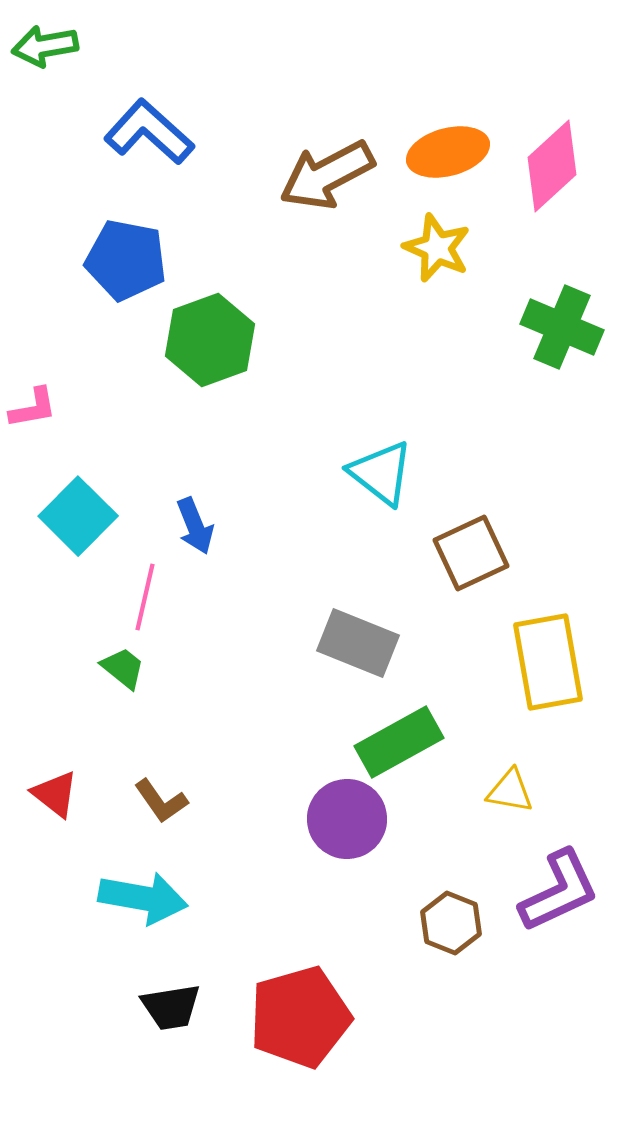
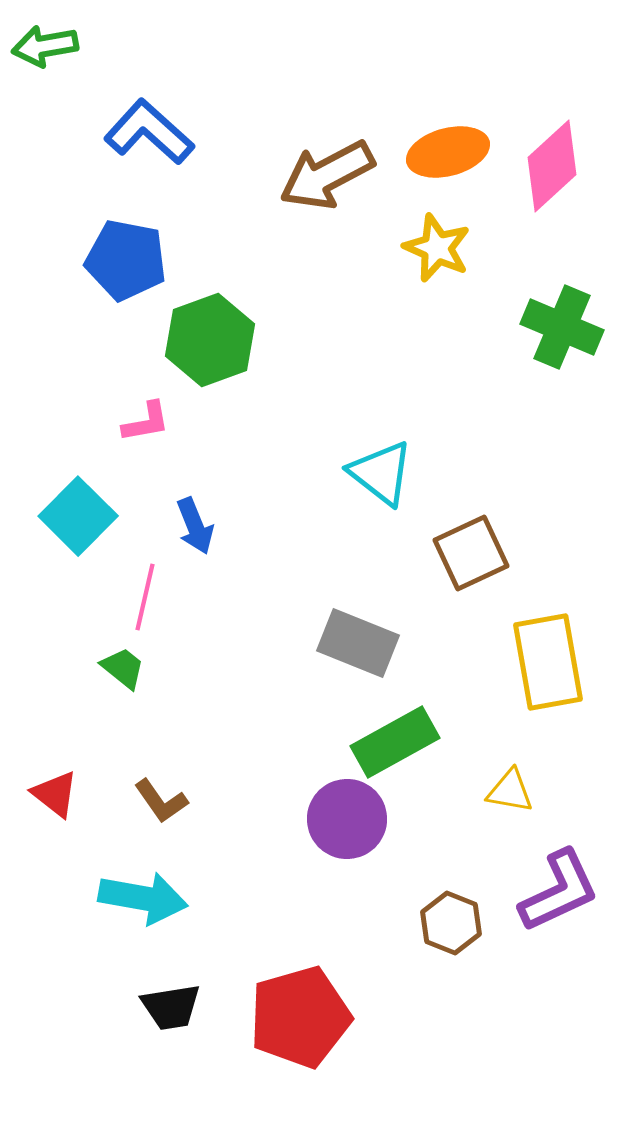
pink L-shape: moved 113 px right, 14 px down
green rectangle: moved 4 px left
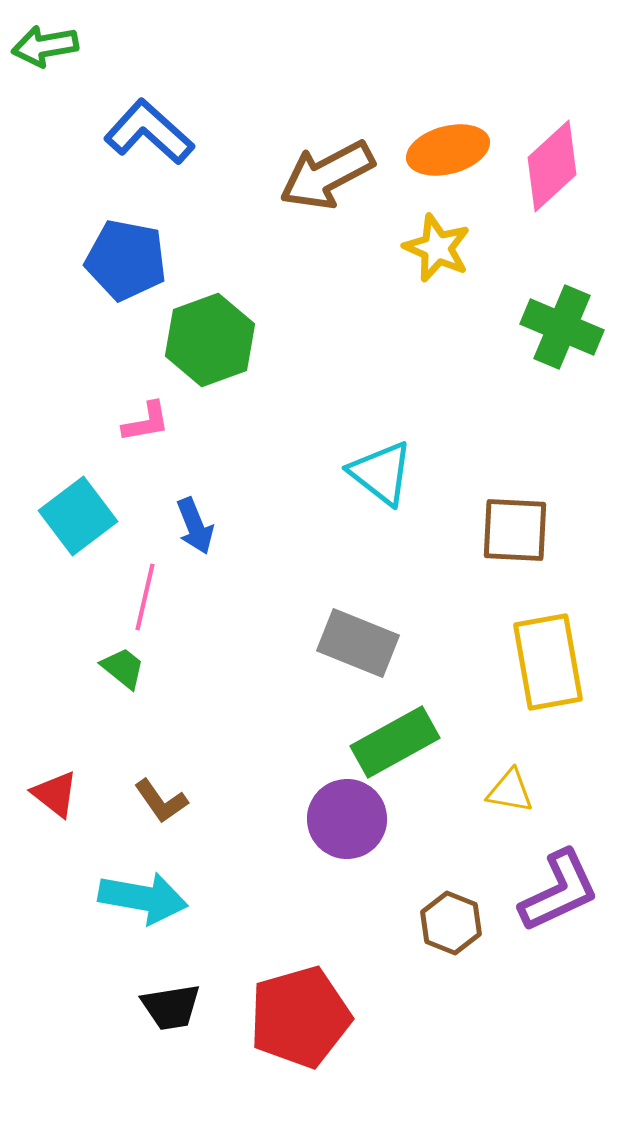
orange ellipse: moved 2 px up
cyan square: rotated 8 degrees clockwise
brown square: moved 44 px right, 23 px up; rotated 28 degrees clockwise
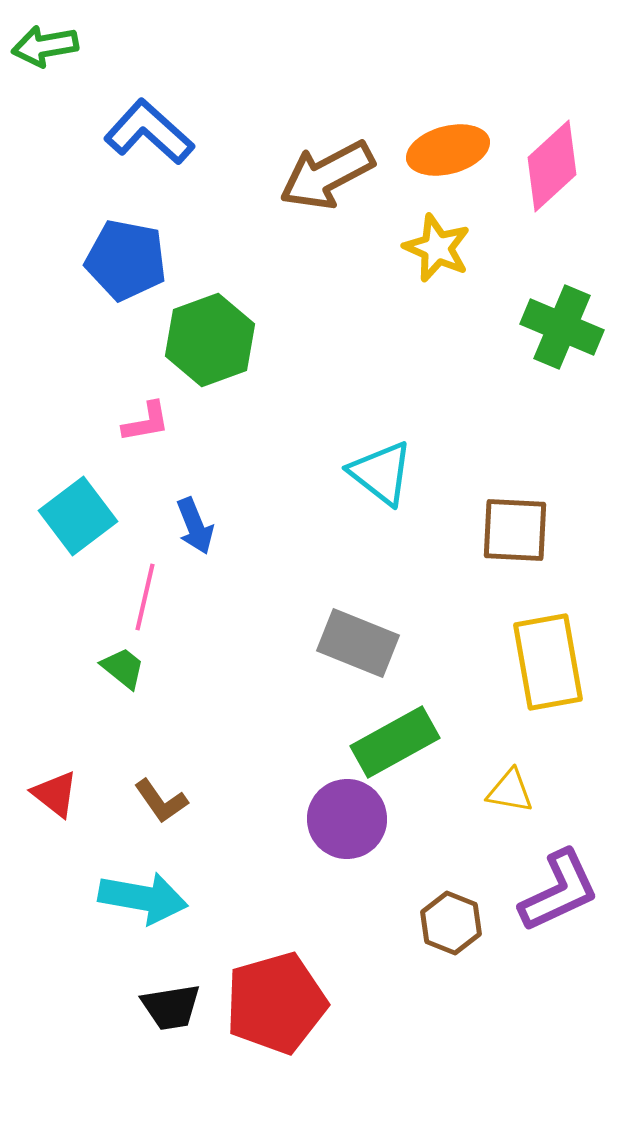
red pentagon: moved 24 px left, 14 px up
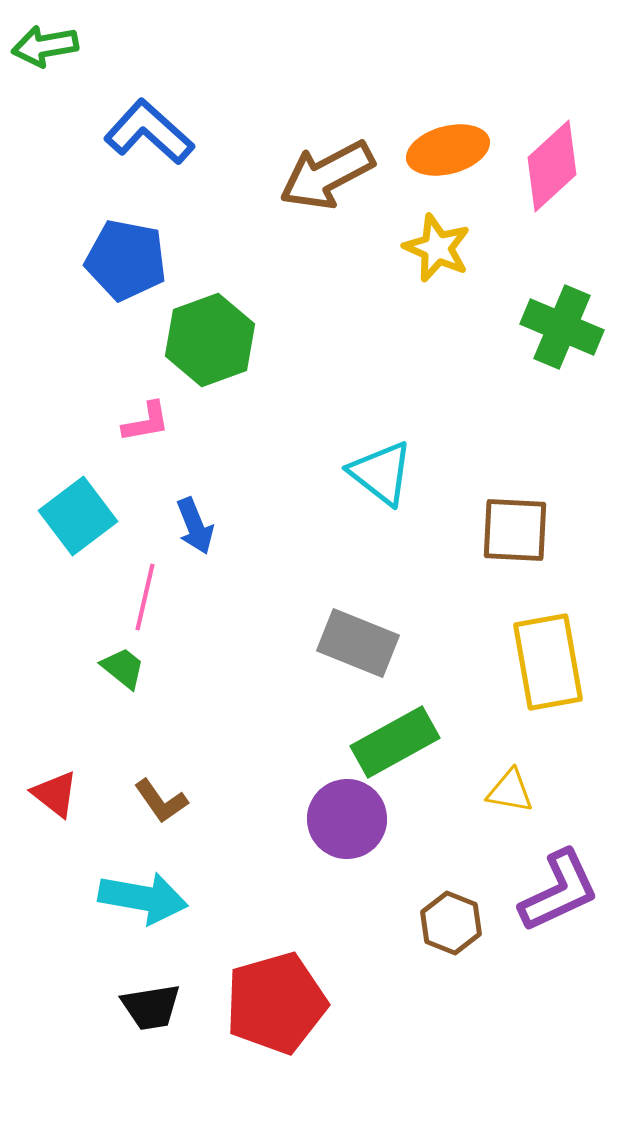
black trapezoid: moved 20 px left
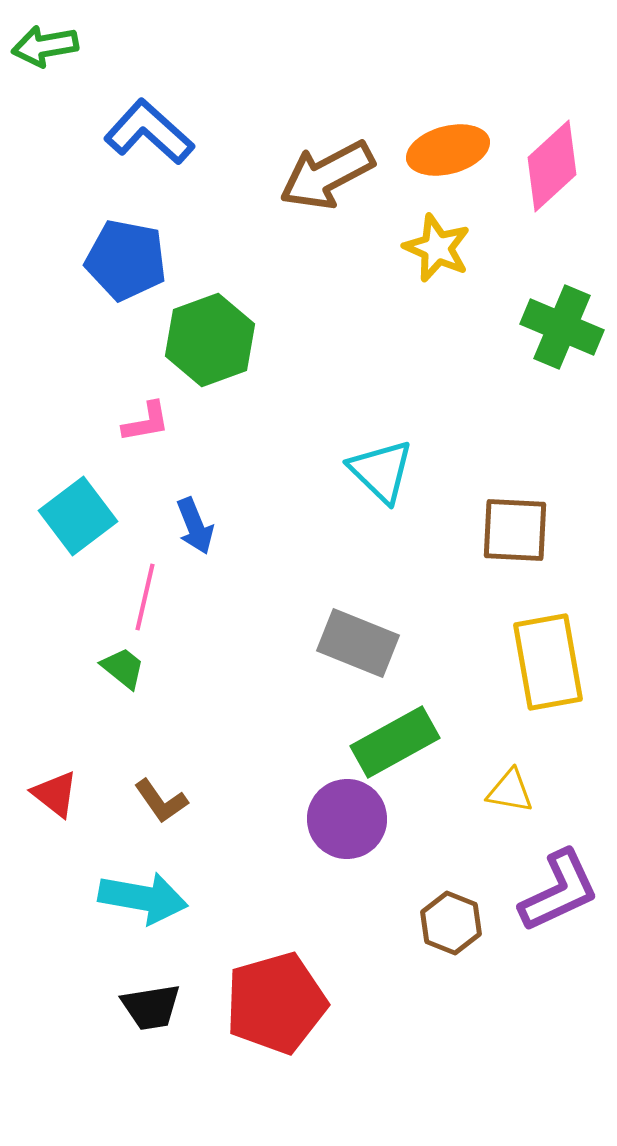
cyan triangle: moved 2 px up; rotated 6 degrees clockwise
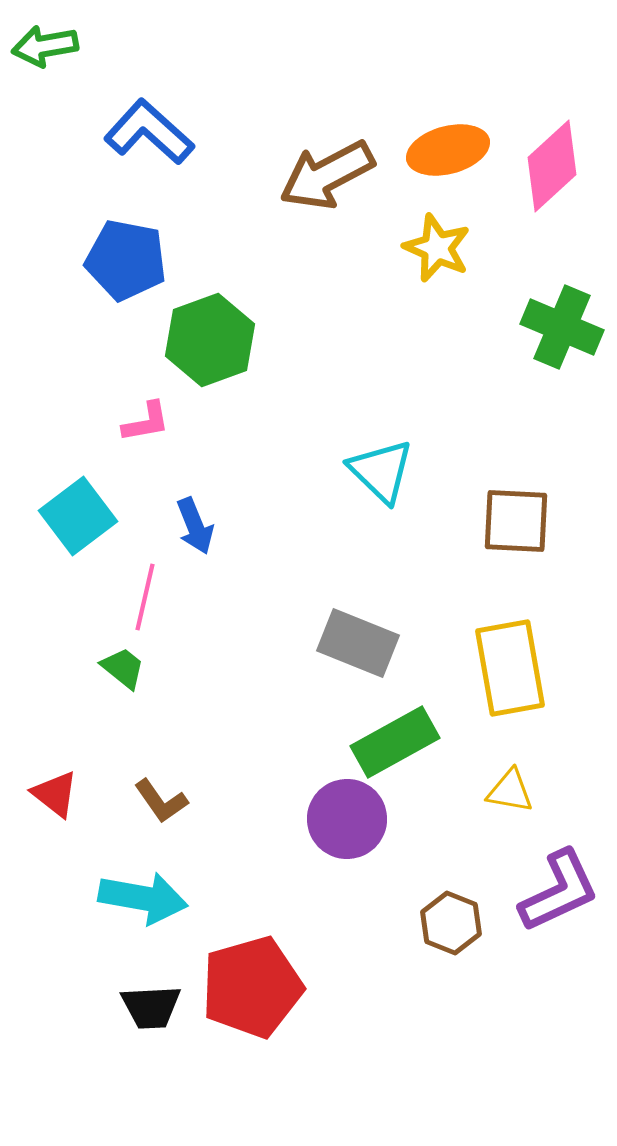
brown square: moved 1 px right, 9 px up
yellow rectangle: moved 38 px left, 6 px down
red pentagon: moved 24 px left, 16 px up
black trapezoid: rotated 6 degrees clockwise
